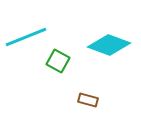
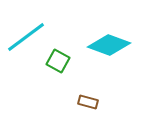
cyan line: rotated 15 degrees counterclockwise
brown rectangle: moved 2 px down
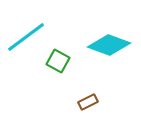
brown rectangle: rotated 42 degrees counterclockwise
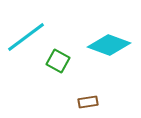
brown rectangle: rotated 18 degrees clockwise
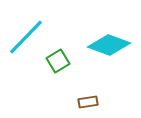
cyan line: rotated 9 degrees counterclockwise
green square: rotated 30 degrees clockwise
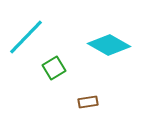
cyan diamond: rotated 9 degrees clockwise
green square: moved 4 px left, 7 px down
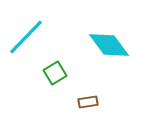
cyan diamond: rotated 24 degrees clockwise
green square: moved 1 px right, 5 px down
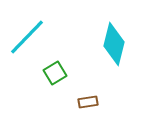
cyan line: moved 1 px right
cyan diamond: moved 5 px right, 1 px up; rotated 51 degrees clockwise
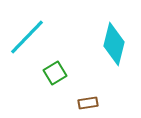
brown rectangle: moved 1 px down
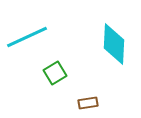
cyan line: rotated 21 degrees clockwise
cyan diamond: rotated 12 degrees counterclockwise
